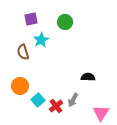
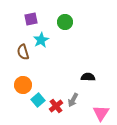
orange circle: moved 3 px right, 1 px up
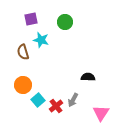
cyan star: rotated 28 degrees counterclockwise
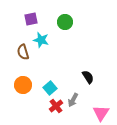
black semicircle: rotated 56 degrees clockwise
cyan square: moved 12 px right, 12 px up
